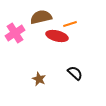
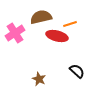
black semicircle: moved 2 px right, 2 px up
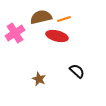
orange line: moved 6 px left, 5 px up
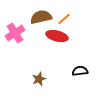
orange line: rotated 24 degrees counterclockwise
black semicircle: moved 3 px right; rotated 49 degrees counterclockwise
brown star: rotated 24 degrees clockwise
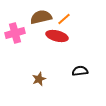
pink cross: rotated 18 degrees clockwise
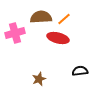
brown semicircle: rotated 10 degrees clockwise
red ellipse: moved 1 px right, 2 px down
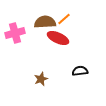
brown semicircle: moved 4 px right, 5 px down
red ellipse: rotated 10 degrees clockwise
brown star: moved 2 px right
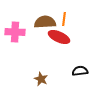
orange line: rotated 40 degrees counterclockwise
pink cross: moved 1 px up; rotated 18 degrees clockwise
red ellipse: moved 1 px right, 1 px up
brown star: rotated 24 degrees counterclockwise
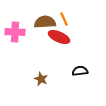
orange line: rotated 32 degrees counterclockwise
